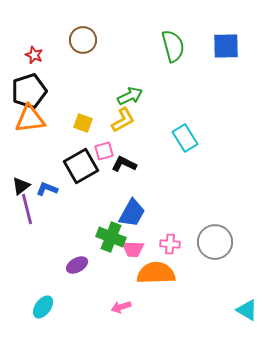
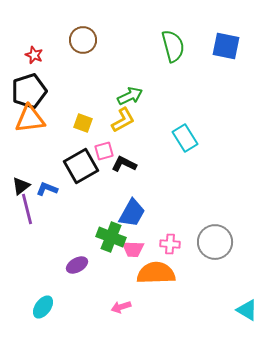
blue square: rotated 12 degrees clockwise
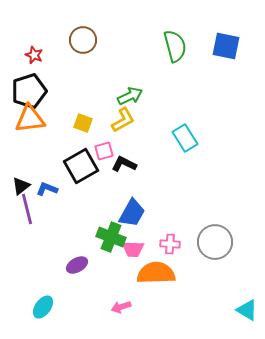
green semicircle: moved 2 px right
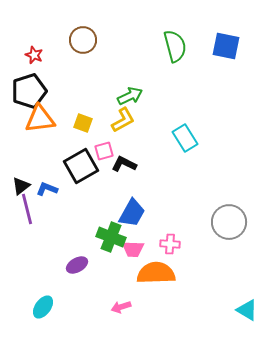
orange triangle: moved 10 px right
gray circle: moved 14 px right, 20 px up
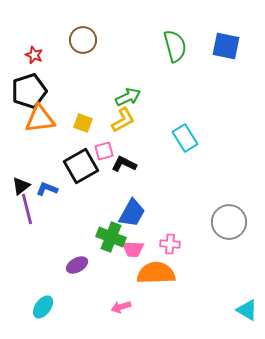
green arrow: moved 2 px left, 1 px down
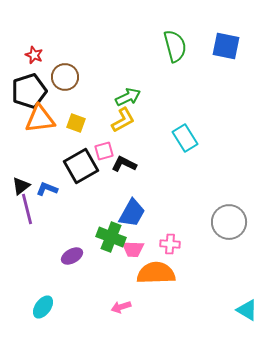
brown circle: moved 18 px left, 37 px down
yellow square: moved 7 px left
purple ellipse: moved 5 px left, 9 px up
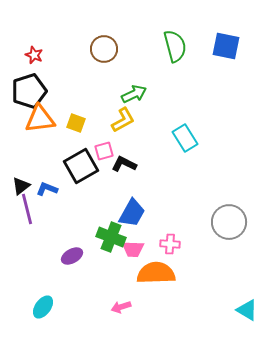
brown circle: moved 39 px right, 28 px up
green arrow: moved 6 px right, 3 px up
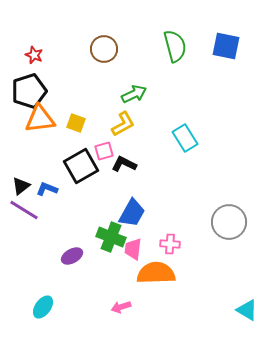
yellow L-shape: moved 4 px down
purple line: moved 3 px left, 1 px down; rotated 44 degrees counterclockwise
pink trapezoid: rotated 95 degrees clockwise
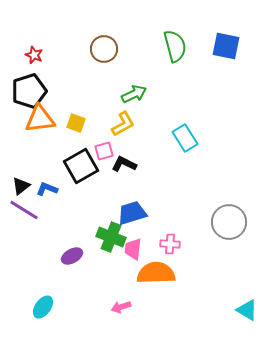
blue trapezoid: rotated 136 degrees counterclockwise
